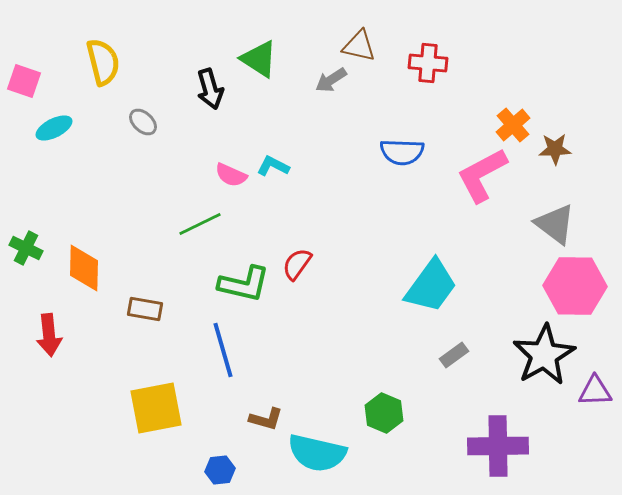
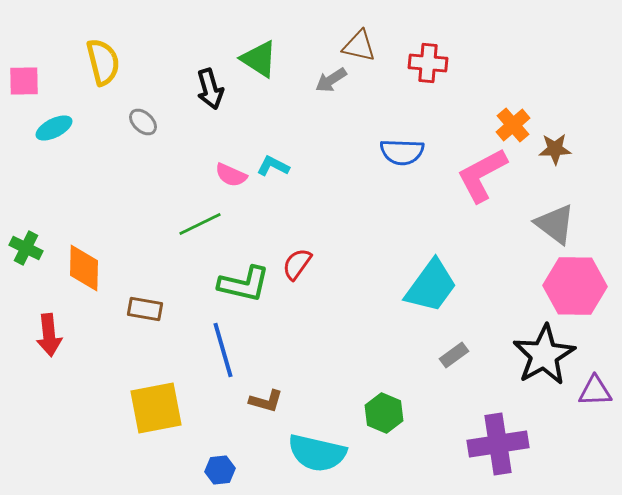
pink square: rotated 20 degrees counterclockwise
brown L-shape: moved 18 px up
purple cross: moved 2 px up; rotated 8 degrees counterclockwise
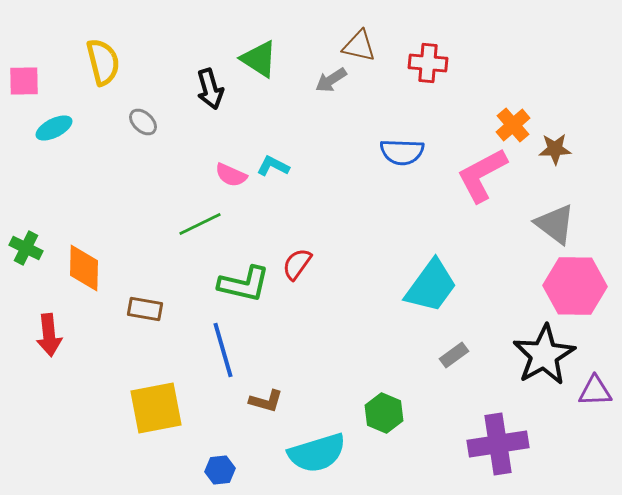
cyan semicircle: rotated 30 degrees counterclockwise
